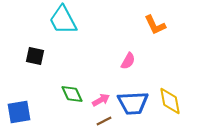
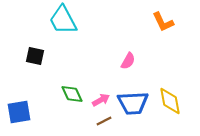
orange L-shape: moved 8 px right, 3 px up
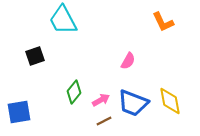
black square: rotated 30 degrees counterclockwise
green diamond: moved 2 px right, 2 px up; rotated 65 degrees clockwise
blue trapezoid: rotated 24 degrees clockwise
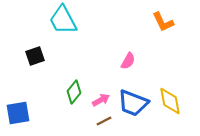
blue square: moved 1 px left, 1 px down
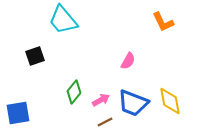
cyan trapezoid: rotated 12 degrees counterclockwise
brown line: moved 1 px right, 1 px down
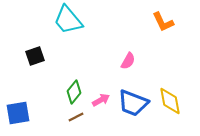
cyan trapezoid: moved 5 px right
brown line: moved 29 px left, 5 px up
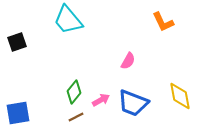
black square: moved 18 px left, 14 px up
yellow diamond: moved 10 px right, 5 px up
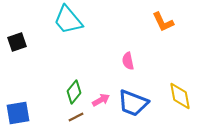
pink semicircle: rotated 138 degrees clockwise
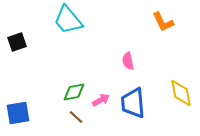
green diamond: rotated 40 degrees clockwise
yellow diamond: moved 1 px right, 3 px up
blue trapezoid: rotated 64 degrees clockwise
brown line: rotated 70 degrees clockwise
